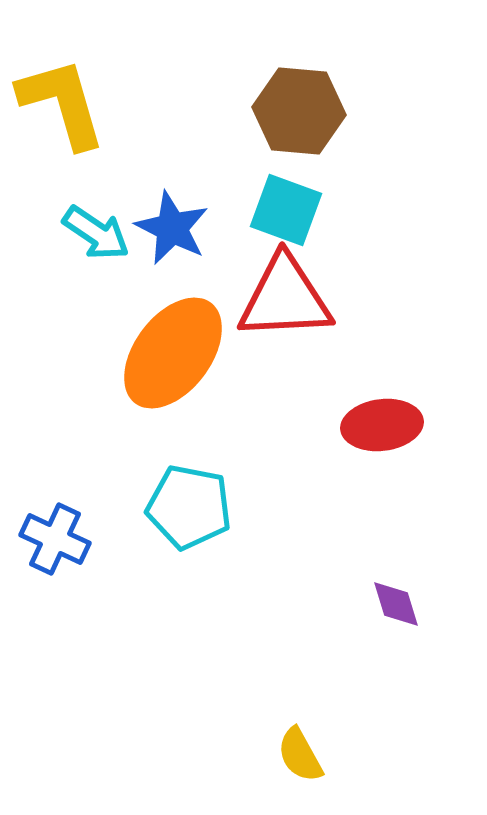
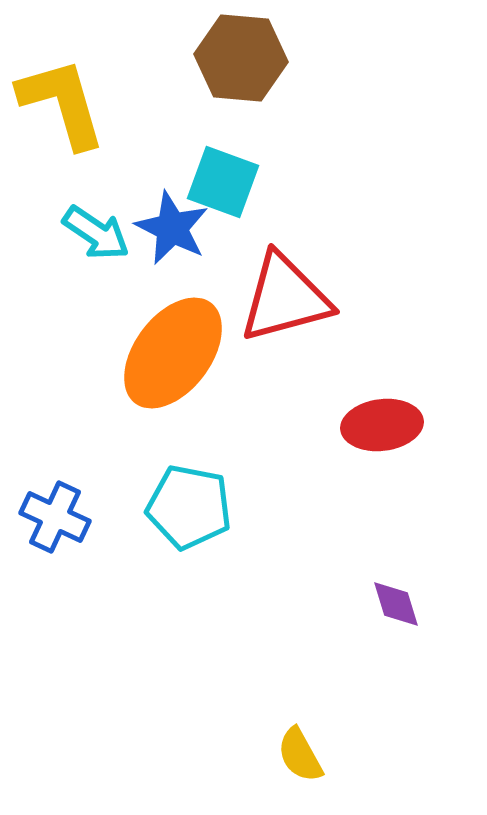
brown hexagon: moved 58 px left, 53 px up
cyan square: moved 63 px left, 28 px up
red triangle: rotated 12 degrees counterclockwise
blue cross: moved 22 px up
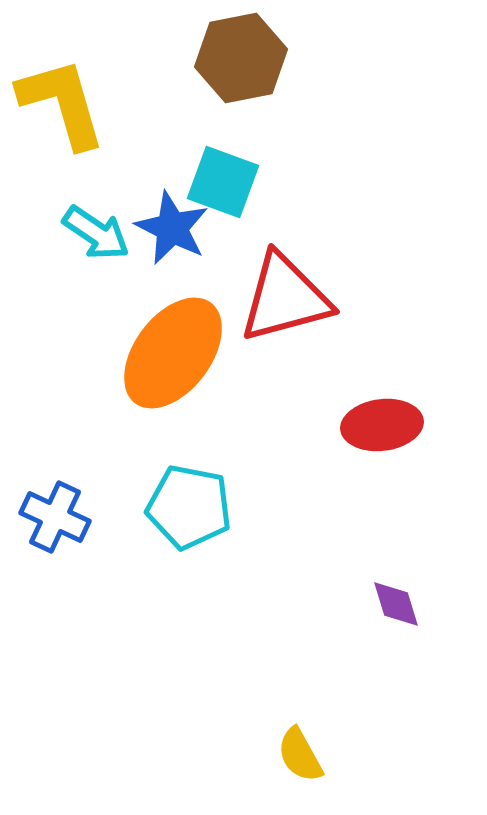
brown hexagon: rotated 16 degrees counterclockwise
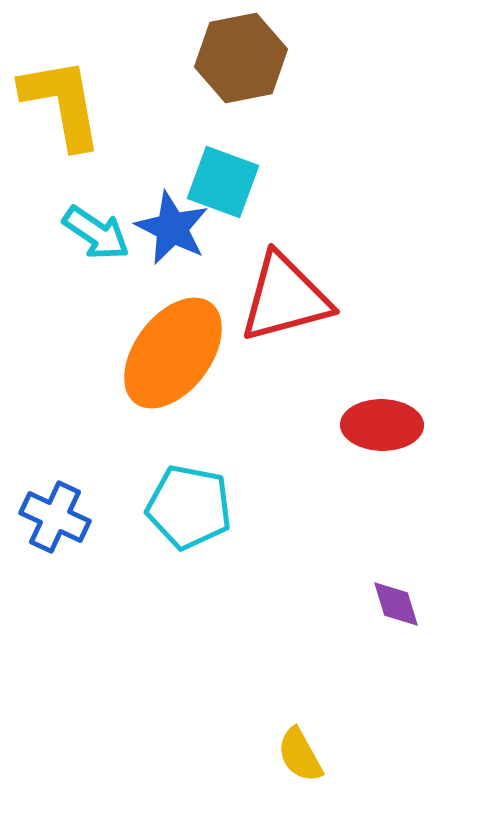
yellow L-shape: rotated 6 degrees clockwise
red ellipse: rotated 8 degrees clockwise
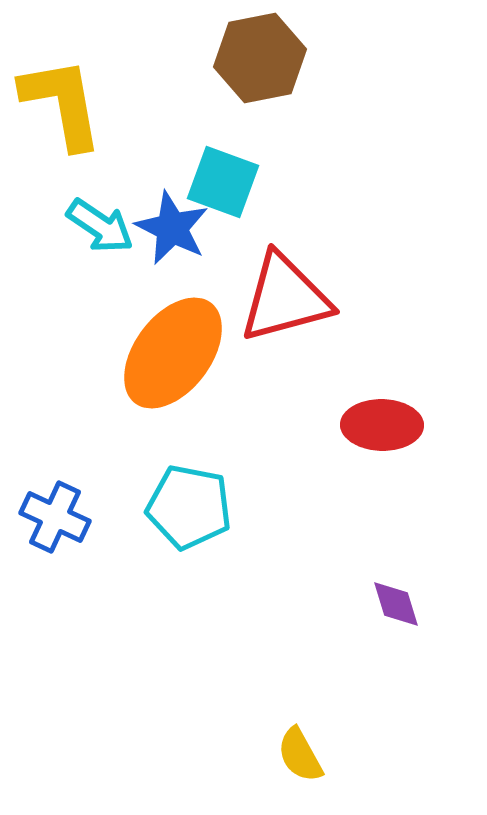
brown hexagon: moved 19 px right
cyan arrow: moved 4 px right, 7 px up
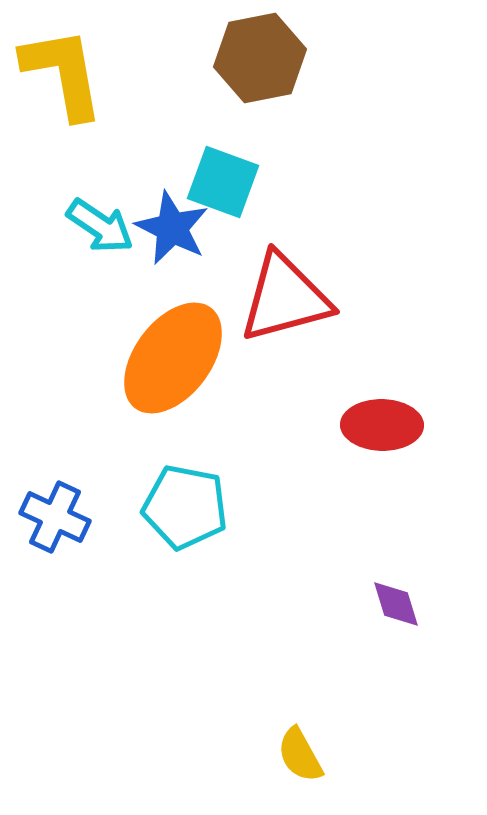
yellow L-shape: moved 1 px right, 30 px up
orange ellipse: moved 5 px down
cyan pentagon: moved 4 px left
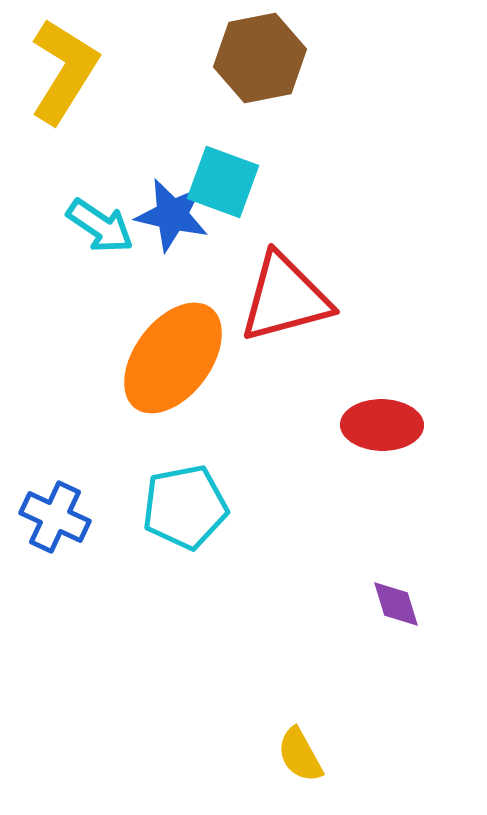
yellow L-shape: moved 1 px right, 2 px up; rotated 42 degrees clockwise
blue star: moved 13 px up; rotated 14 degrees counterclockwise
cyan pentagon: rotated 22 degrees counterclockwise
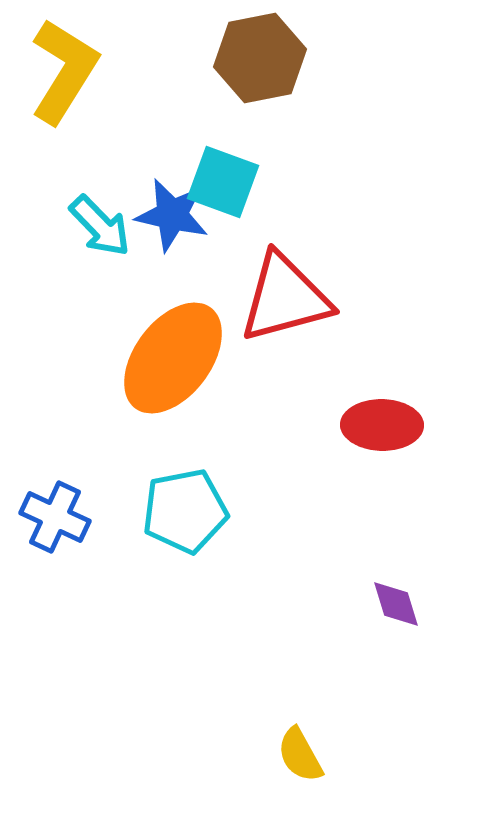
cyan arrow: rotated 12 degrees clockwise
cyan pentagon: moved 4 px down
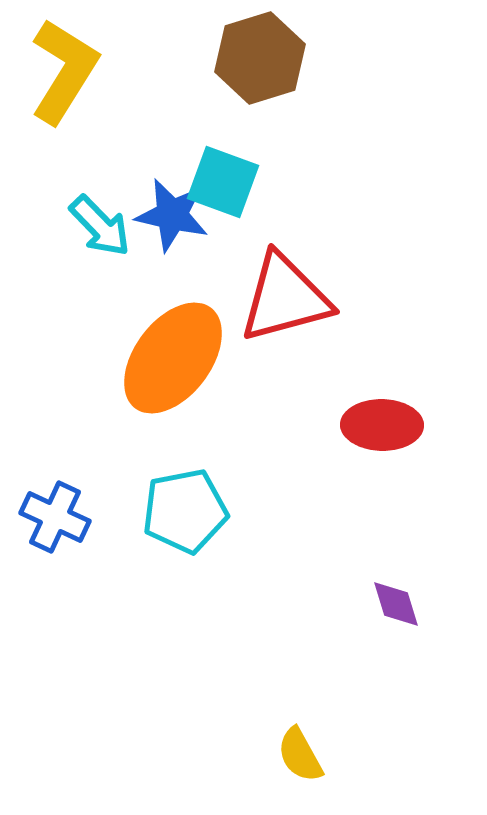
brown hexagon: rotated 6 degrees counterclockwise
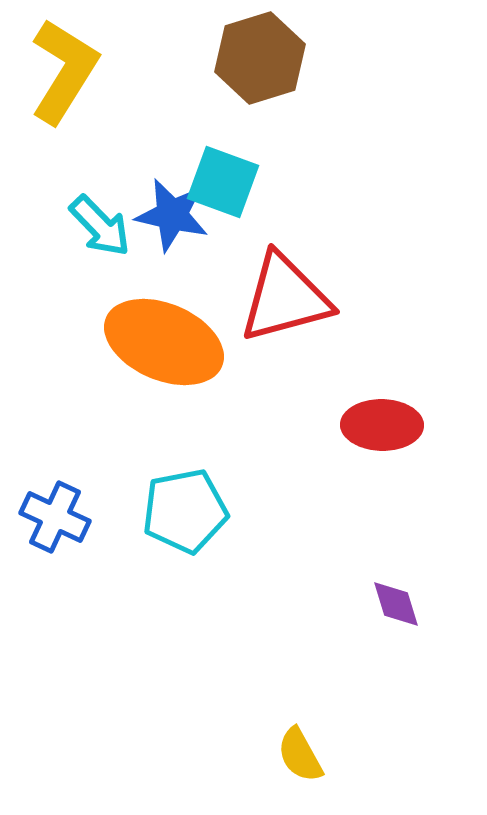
orange ellipse: moved 9 px left, 16 px up; rotated 76 degrees clockwise
